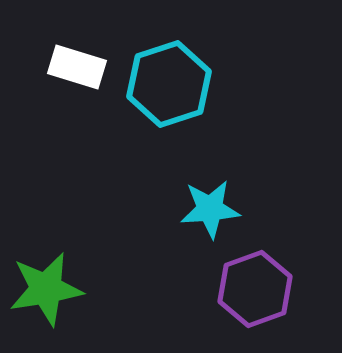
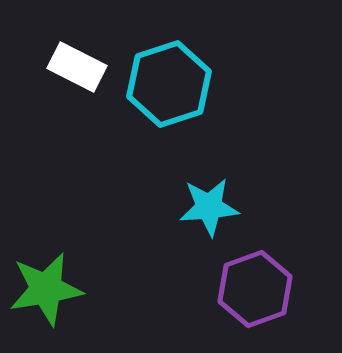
white rectangle: rotated 10 degrees clockwise
cyan star: moved 1 px left, 2 px up
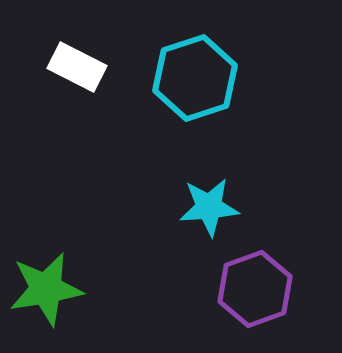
cyan hexagon: moved 26 px right, 6 px up
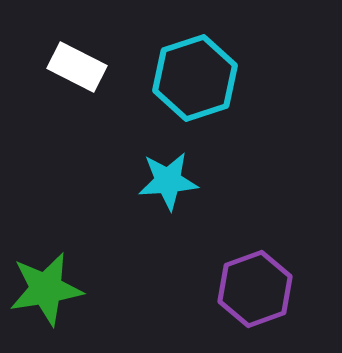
cyan star: moved 41 px left, 26 px up
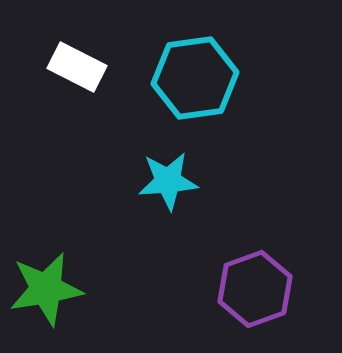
cyan hexagon: rotated 10 degrees clockwise
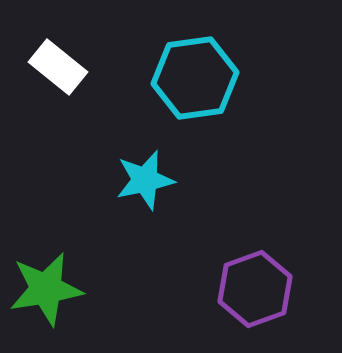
white rectangle: moved 19 px left; rotated 12 degrees clockwise
cyan star: moved 23 px left, 1 px up; rotated 8 degrees counterclockwise
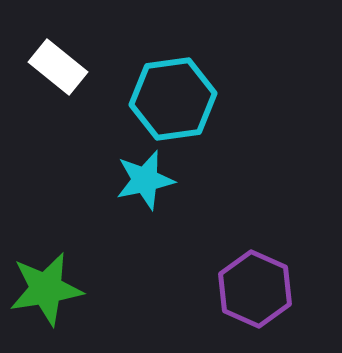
cyan hexagon: moved 22 px left, 21 px down
purple hexagon: rotated 16 degrees counterclockwise
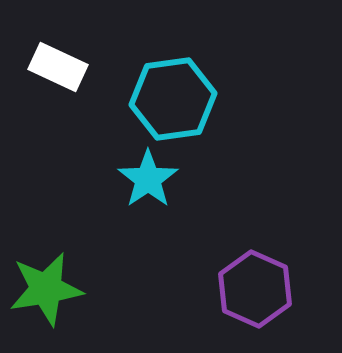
white rectangle: rotated 14 degrees counterclockwise
cyan star: moved 3 px right, 1 px up; rotated 22 degrees counterclockwise
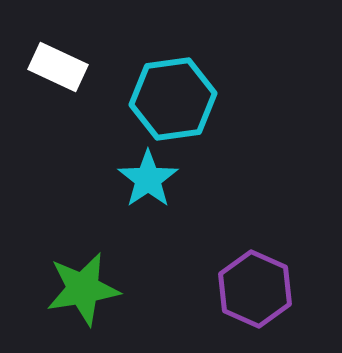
green star: moved 37 px right
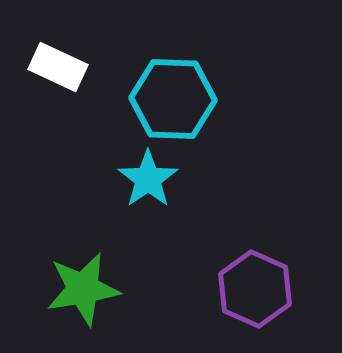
cyan hexagon: rotated 10 degrees clockwise
